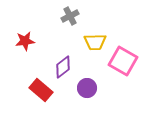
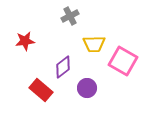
yellow trapezoid: moved 1 px left, 2 px down
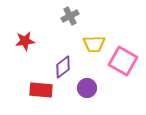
red rectangle: rotated 35 degrees counterclockwise
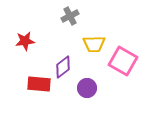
red rectangle: moved 2 px left, 6 px up
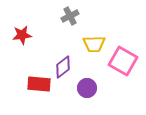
red star: moved 3 px left, 6 px up
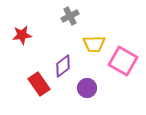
purple diamond: moved 1 px up
red rectangle: rotated 50 degrees clockwise
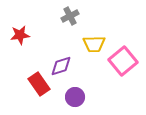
red star: moved 2 px left
pink square: rotated 20 degrees clockwise
purple diamond: moved 2 px left; rotated 20 degrees clockwise
purple circle: moved 12 px left, 9 px down
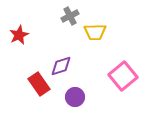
red star: moved 1 px left; rotated 18 degrees counterclockwise
yellow trapezoid: moved 1 px right, 12 px up
pink square: moved 15 px down
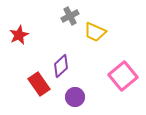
yellow trapezoid: rotated 25 degrees clockwise
purple diamond: rotated 25 degrees counterclockwise
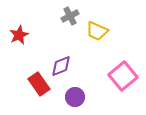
yellow trapezoid: moved 2 px right, 1 px up
purple diamond: rotated 20 degrees clockwise
